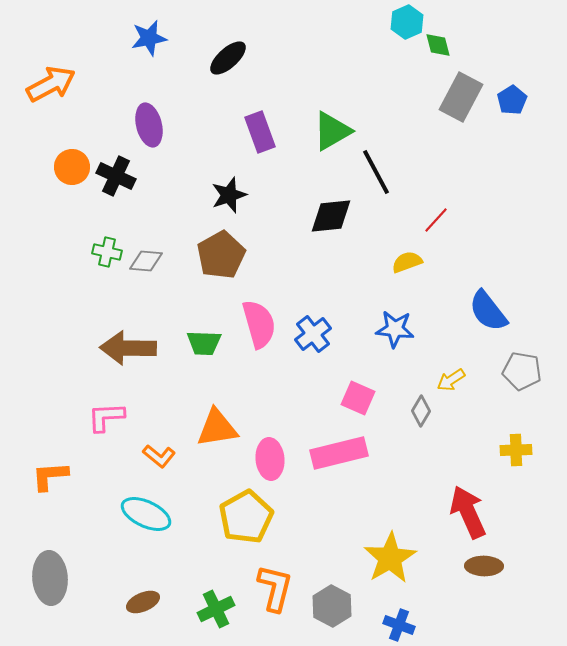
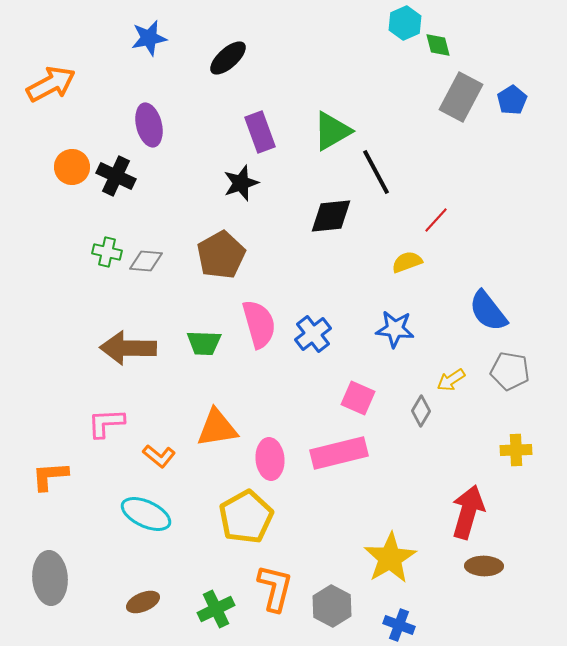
cyan hexagon at (407, 22): moved 2 px left, 1 px down
black star at (229, 195): moved 12 px right, 12 px up
gray pentagon at (522, 371): moved 12 px left
pink L-shape at (106, 417): moved 6 px down
red arrow at (468, 512): rotated 40 degrees clockwise
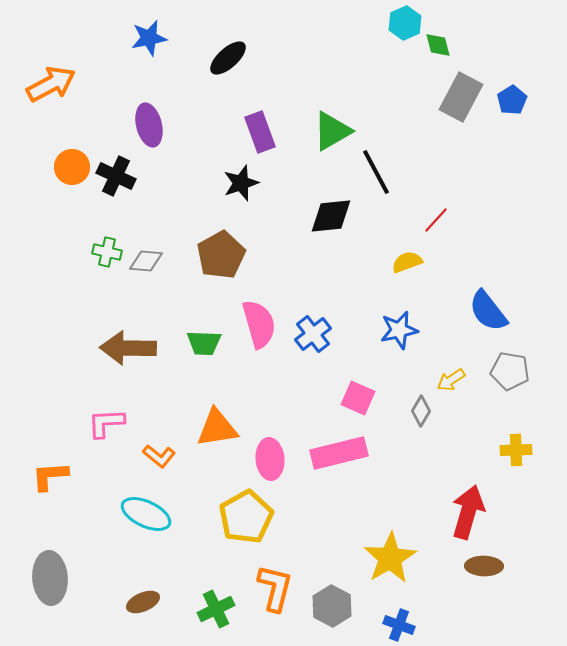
blue star at (395, 329): moved 4 px right, 1 px down; rotated 18 degrees counterclockwise
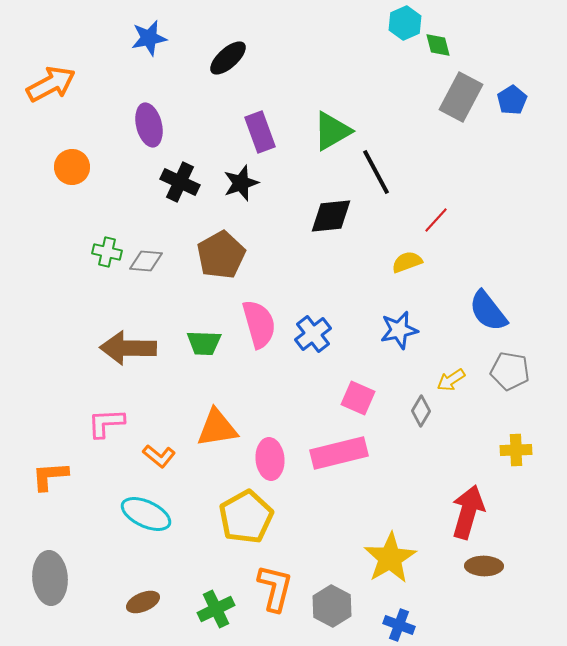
black cross at (116, 176): moved 64 px right, 6 px down
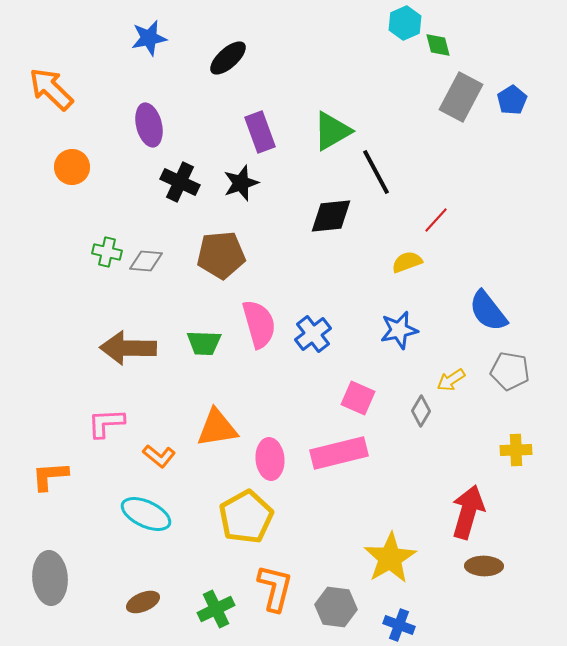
orange arrow at (51, 84): moved 5 px down; rotated 108 degrees counterclockwise
brown pentagon at (221, 255): rotated 24 degrees clockwise
gray hexagon at (332, 606): moved 4 px right, 1 px down; rotated 21 degrees counterclockwise
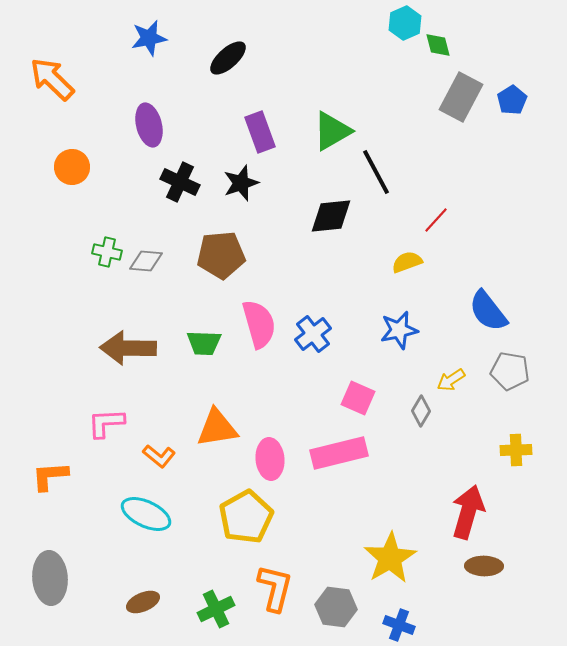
orange arrow at (51, 89): moved 1 px right, 10 px up
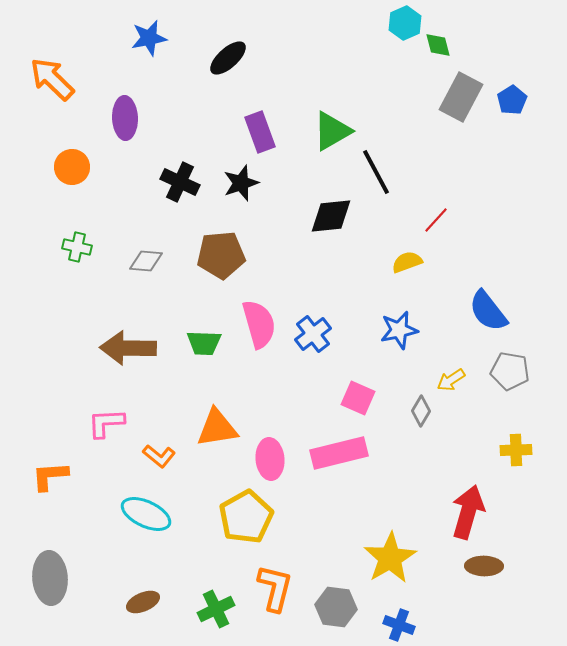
purple ellipse at (149, 125): moved 24 px left, 7 px up; rotated 12 degrees clockwise
green cross at (107, 252): moved 30 px left, 5 px up
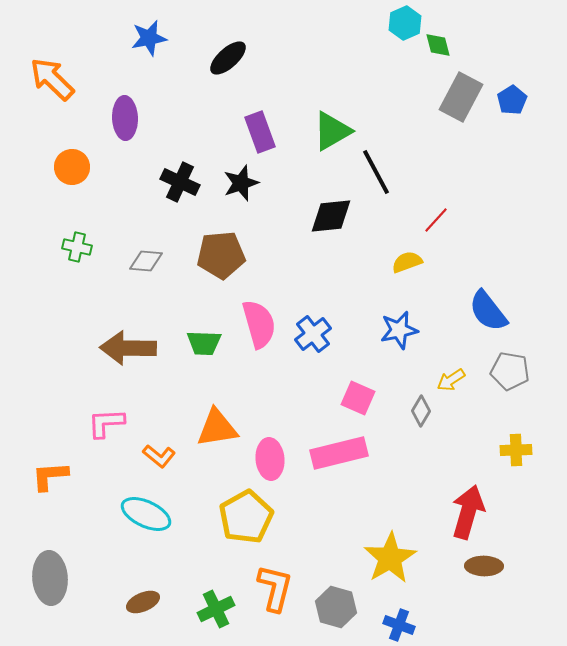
gray hexagon at (336, 607): rotated 9 degrees clockwise
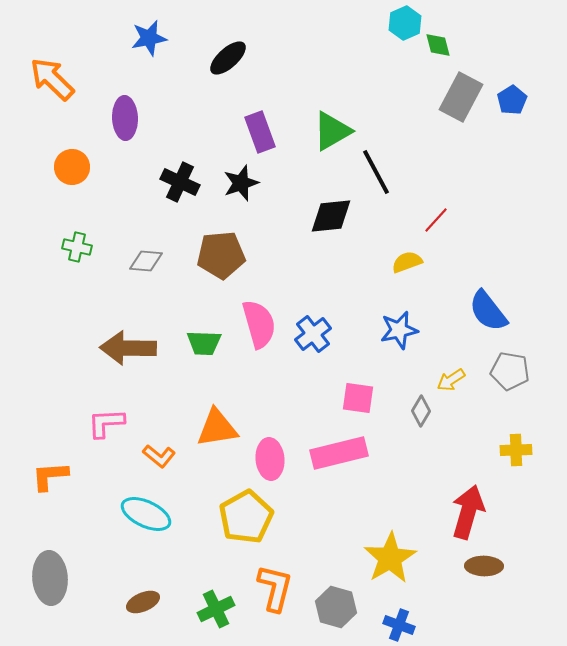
pink square at (358, 398): rotated 16 degrees counterclockwise
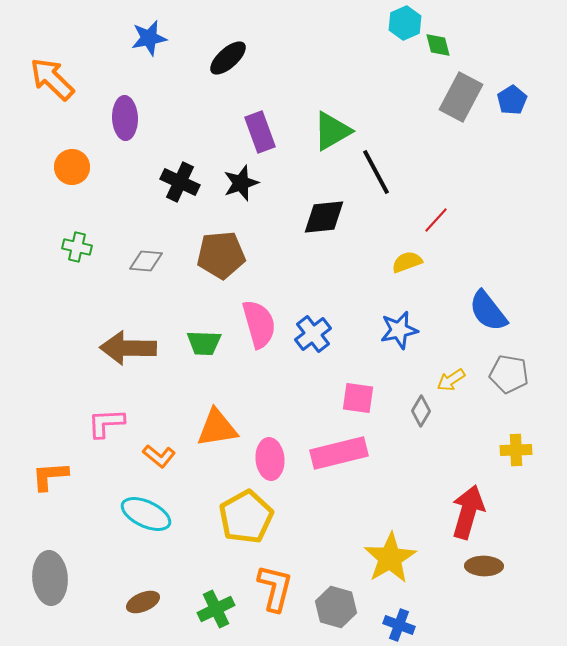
black diamond at (331, 216): moved 7 px left, 1 px down
gray pentagon at (510, 371): moved 1 px left, 3 px down
